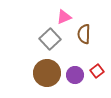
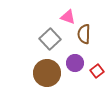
pink triangle: moved 4 px right; rotated 42 degrees clockwise
purple circle: moved 12 px up
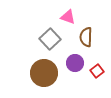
brown semicircle: moved 2 px right, 3 px down
brown circle: moved 3 px left
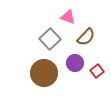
brown semicircle: rotated 138 degrees counterclockwise
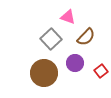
gray square: moved 1 px right
red square: moved 4 px right
